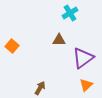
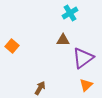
brown triangle: moved 4 px right
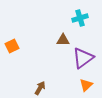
cyan cross: moved 10 px right, 5 px down; rotated 14 degrees clockwise
orange square: rotated 24 degrees clockwise
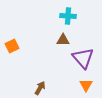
cyan cross: moved 12 px left, 2 px up; rotated 21 degrees clockwise
purple triangle: rotated 35 degrees counterclockwise
orange triangle: rotated 16 degrees counterclockwise
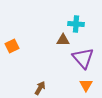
cyan cross: moved 8 px right, 8 px down
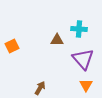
cyan cross: moved 3 px right, 5 px down
brown triangle: moved 6 px left
purple triangle: moved 1 px down
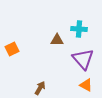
orange square: moved 3 px down
orange triangle: rotated 32 degrees counterclockwise
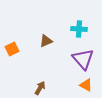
brown triangle: moved 11 px left, 1 px down; rotated 24 degrees counterclockwise
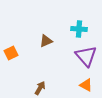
orange square: moved 1 px left, 4 px down
purple triangle: moved 3 px right, 3 px up
